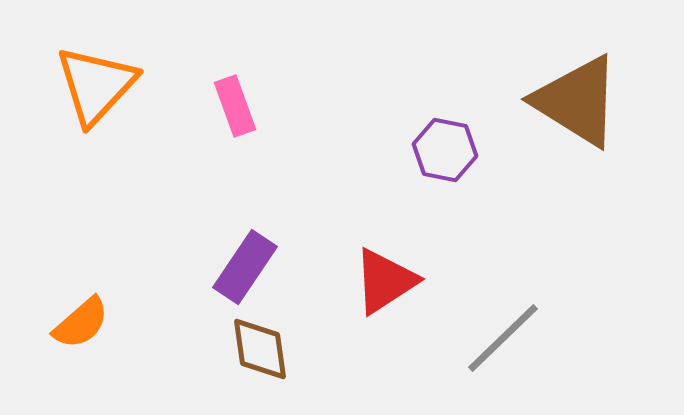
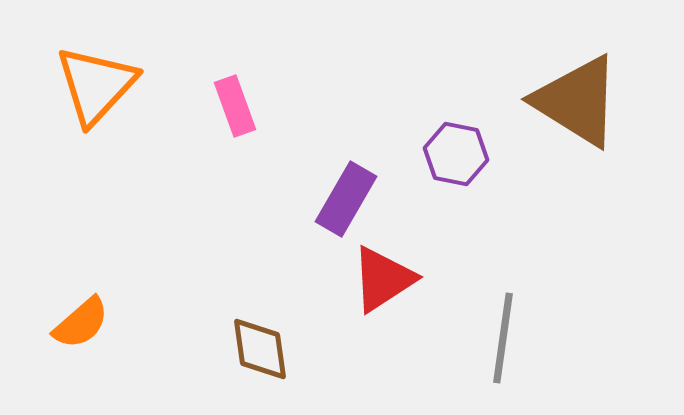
purple hexagon: moved 11 px right, 4 px down
purple rectangle: moved 101 px right, 68 px up; rotated 4 degrees counterclockwise
red triangle: moved 2 px left, 2 px up
gray line: rotated 38 degrees counterclockwise
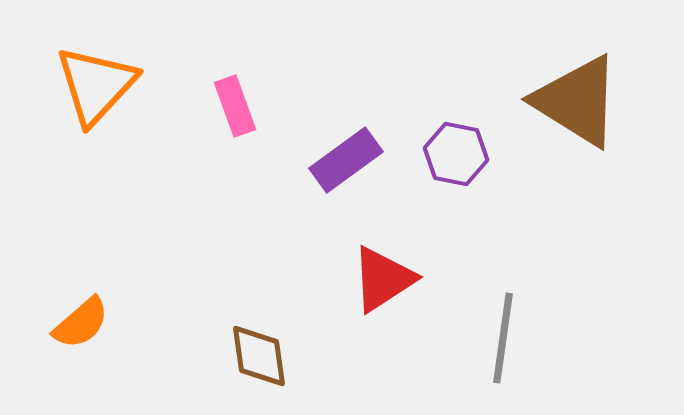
purple rectangle: moved 39 px up; rotated 24 degrees clockwise
brown diamond: moved 1 px left, 7 px down
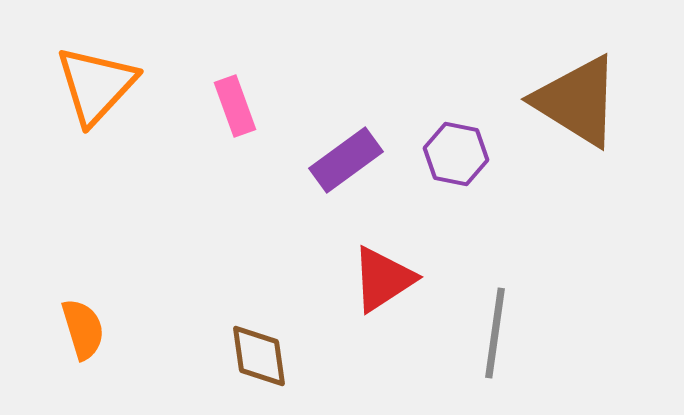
orange semicircle: moved 2 px right, 6 px down; rotated 66 degrees counterclockwise
gray line: moved 8 px left, 5 px up
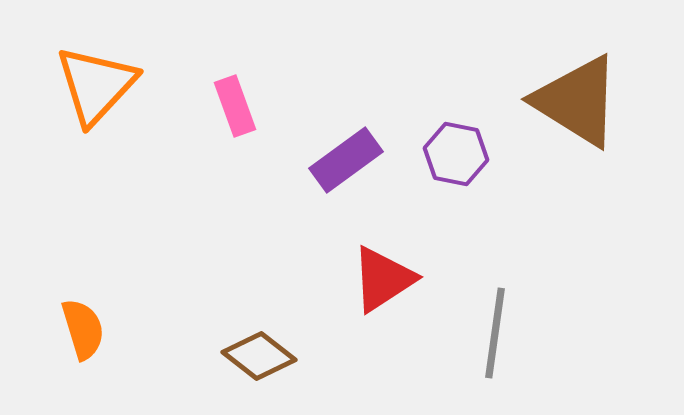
brown diamond: rotated 44 degrees counterclockwise
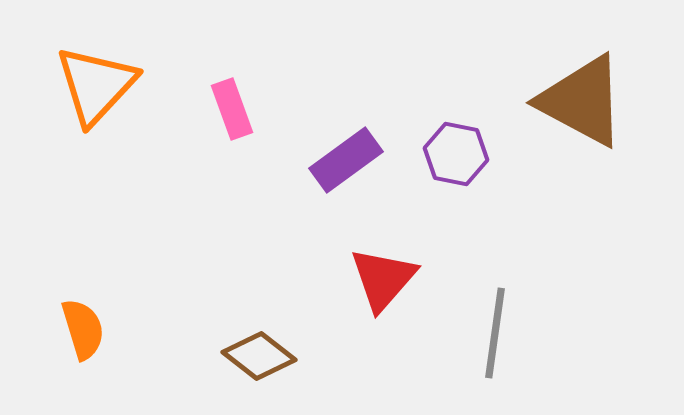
brown triangle: moved 5 px right; rotated 4 degrees counterclockwise
pink rectangle: moved 3 px left, 3 px down
red triangle: rotated 16 degrees counterclockwise
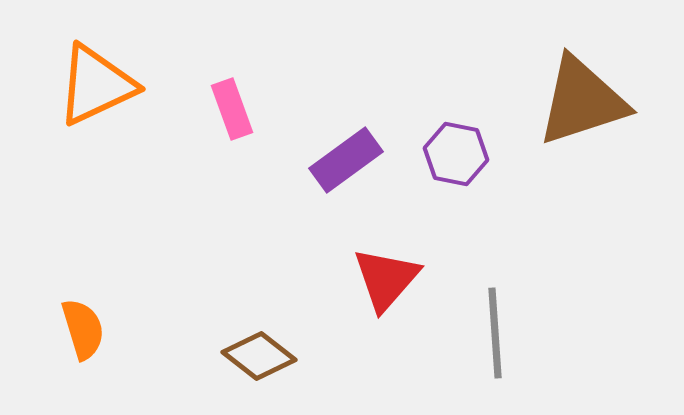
orange triangle: rotated 22 degrees clockwise
brown triangle: rotated 46 degrees counterclockwise
red triangle: moved 3 px right
gray line: rotated 12 degrees counterclockwise
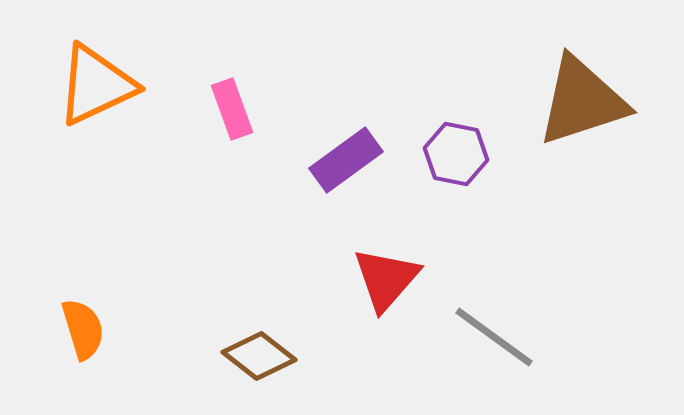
gray line: moved 1 px left, 4 px down; rotated 50 degrees counterclockwise
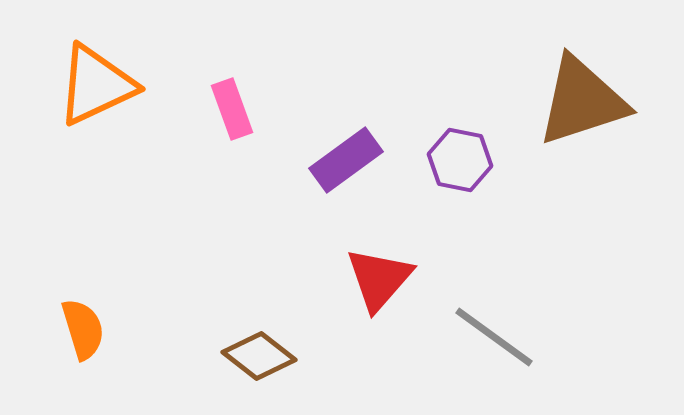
purple hexagon: moved 4 px right, 6 px down
red triangle: moved 7 px left
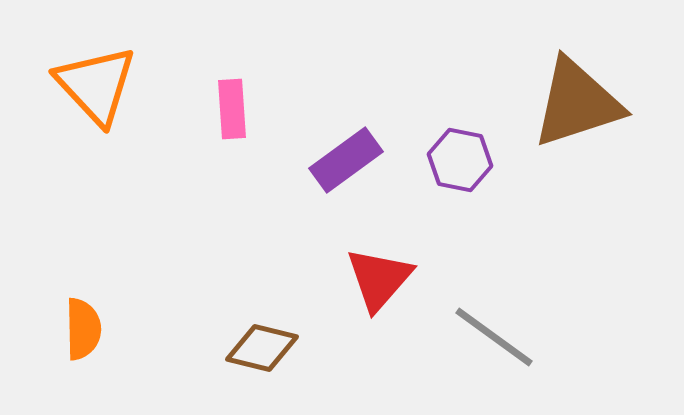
orange triangle: rotated 48 degrees counterclockwise
brown triangle: moved 5 px left, 2 px down
pink rectangle: rotated 16 degrees clockwise
orange semicircle: rotated 16 degrees clockwise
brown diamond: moved 3 px right, 8 px up; rotated 24 degrees counterclockwise
